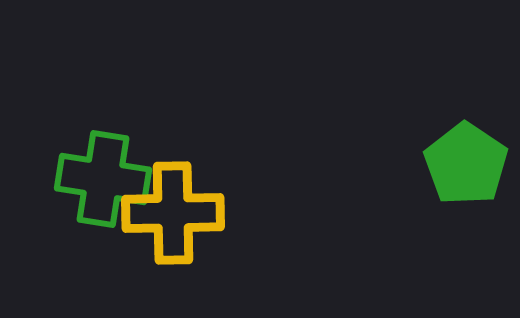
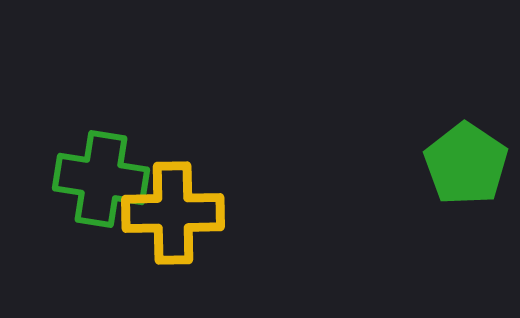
green cross: moved 2 px left
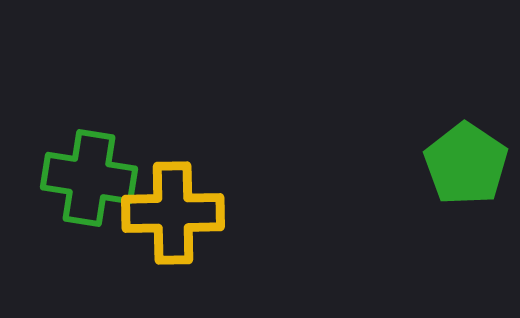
green cross: moved 12 px left, 1 px up
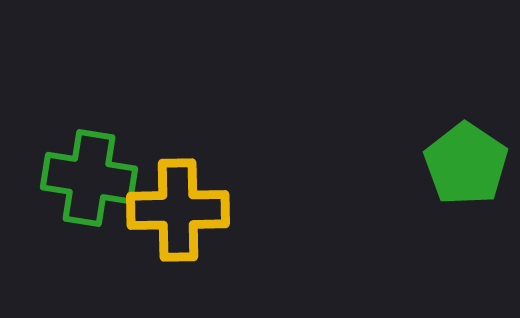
yellow cross: moved 5 px right, 3 px up
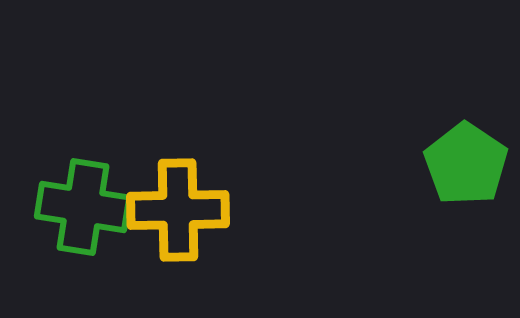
green cross: moved 6 px left, 29 px down
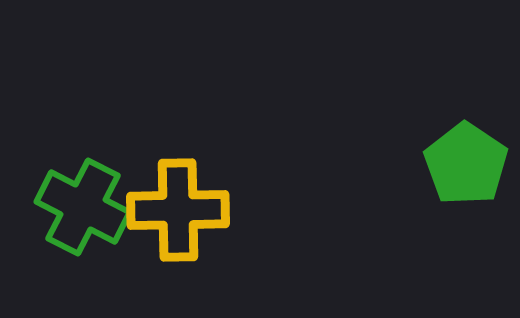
green cross: rotated 18 degrees clockwise
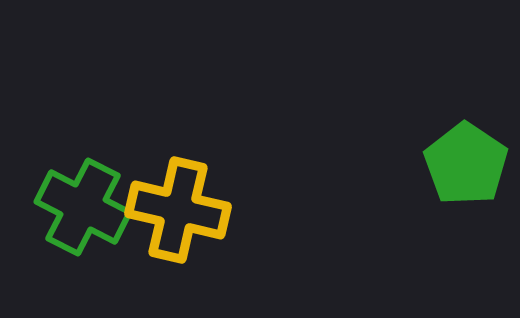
yellow cross: rotated 14 degrees clockwise
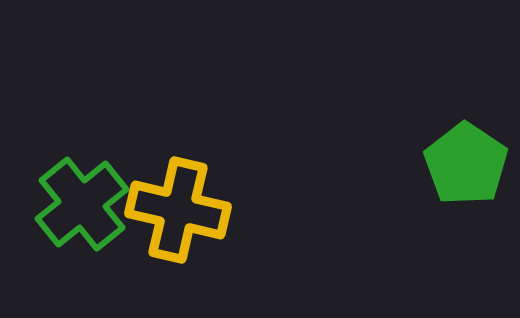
green cross: moved 1 px left, 3 px up; rotated 24 degrees clockwise
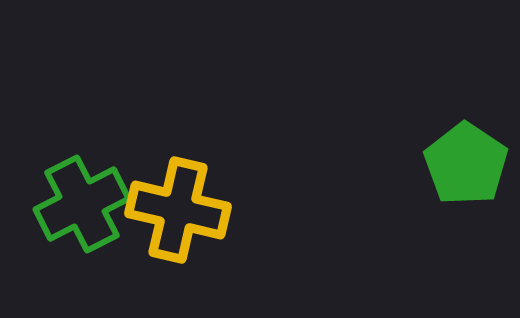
green cross: rotated 12 degrees clockwise
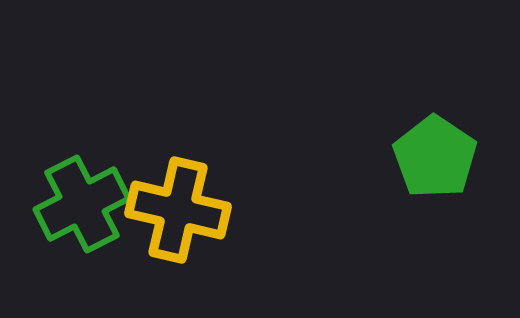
green pentagon: moved 31 px left, 7 px up
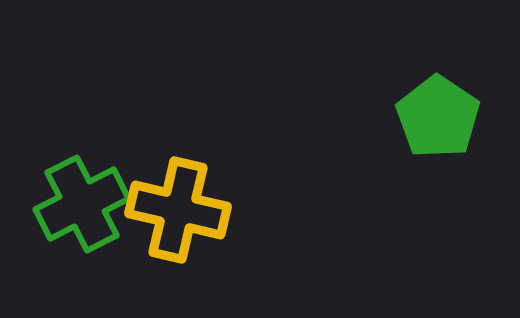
green pentagon: moved 3 px right, 40 px up
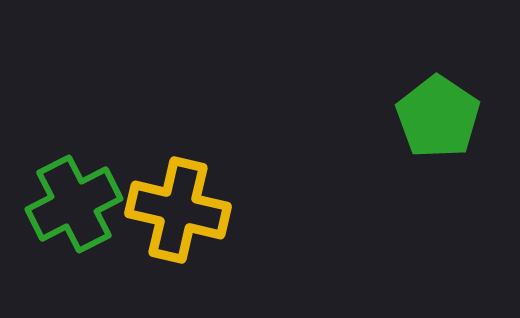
green cross: moved 8 px left
